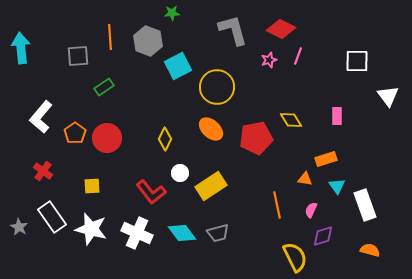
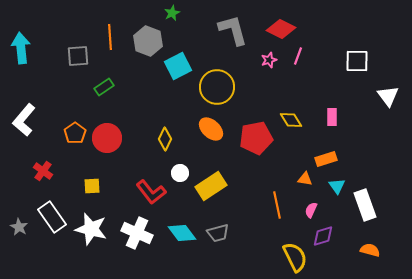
green star at (172, 13): rotated 21 degrees counterclockwise
pink rectangle at (337, 116): moved 5 px left, 1 px down
white L-shape at (41, 117): moved 17 px left, 3 px down
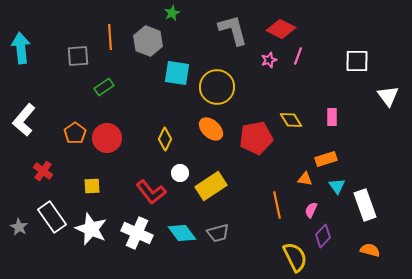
cyan square at (178, 66): moved 1 px left, 7 px down; rotated 36 degrees clockwise
white star at (91, 229): rotated 8 degrees clockwise
purple diamond at (323, 236): rotated 30 degrees counterclockwise
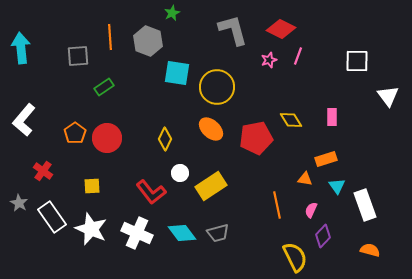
gray star at (19, 227): moved 24 px up
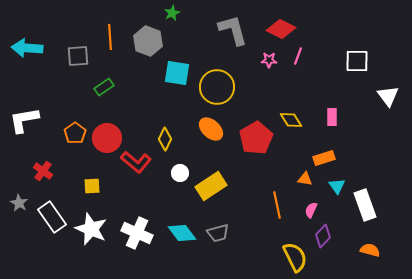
cyan arrow at (21, 48): moved 6 px right; rotated 80 degrees counterclockwise
pink star at (269, 60): rotated 21 degrees clockwise
white L-shape at (24, 120): rotated 40 degrees clockwise
red pentagon at (256, 138): rotated 20 degrees counterclockwise
orange rectangle at (326, 159): moved 2 px left, 1 px up
red L-shape at (151, 192): moved 15 px left, 30 px up; rotated 12 degrees counterclockwise
